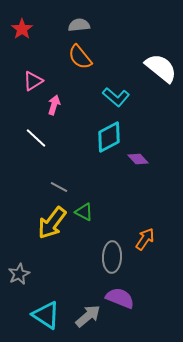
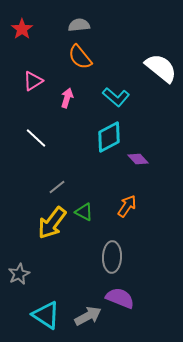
pink arrow: moved 13 px right, 7 px up
gray line: moved 2 px left; rotated 66 degrees counterclockwise
orange arrow: moved 18 px left, 33 px up
gray arrow: rotated 12 degrees clockwise
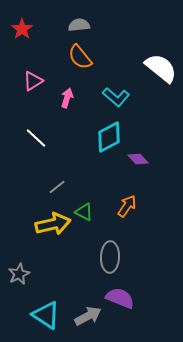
yellow arrow: moved 1 px right, 1 px down; rotated 140 degrees counterclockwise
gray ellipse: moved 2 px left
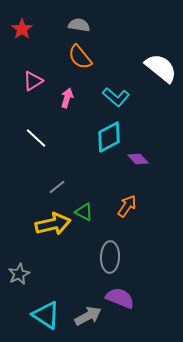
gray semicircle: rotated 15 degrees clockwise
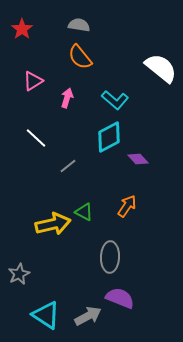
cyan L-shape: moved 1 px left, 3 px down
gray line: moved 11 px right, 21 px up
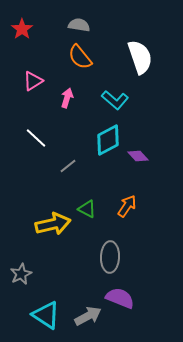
white semicircle: moved 21 px left, 11 px up; rotated 32 degrees clockwise
cyan diamond: moved 1 px left, 3 px down
purple diamond: moved 3 px up
green triangle: moved 3 px right, 3 px up
gray star: moved 2 px right
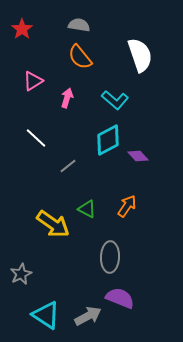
white semicircle: moved 2 px up
yellow arrow: rotated 48 degrees clockwise
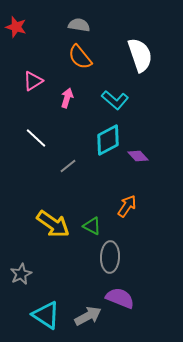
red star: moved 6 px left, 2 px up; rotated 20 degrees counterclockwise
green triangle: moved 5 px right, 17 px down
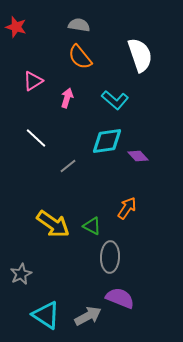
cyan diamond: moved 1 px left, 1 px down; rotated 20 degrees clockwise
orange arrow: moved 2 px down
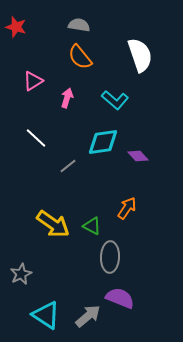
cyan diamond: moved 4 px left, 1 px down
gray arrow: rotated 12 degrees counterclockwise
